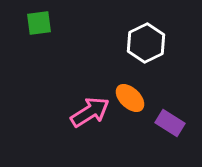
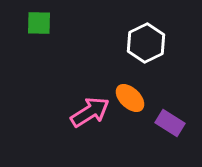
green square: rotated 8 degrees clockwise
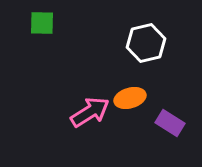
green square: moved 3 px right
white hexagon: rotated 12 degrees clockwise
orange ellipse: rotated 60 degrees counterclockwise
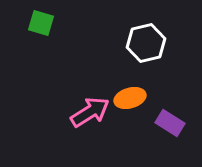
green square: moved 1 px left; rotated 16 degrees clockwise
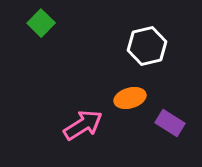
green square: rotated 28 degrees clockwise
white hexagon: moved 1 px right, 3 px down
pink arrow: moved 7 px left, 13 px down
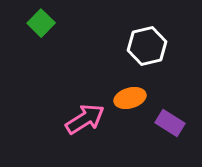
pink arrow: moved 2 px right, 6 px up
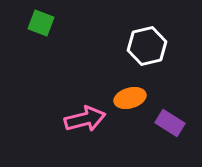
green square: rotated 24 degrees counterclockwise
pink arrow: rotated 18 degrees clockwise
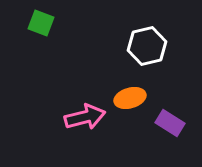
pink arrow: moved 2 px up
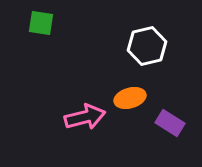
green square: rotated 12 degrees counterclockwise
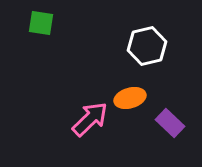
pink arrow: moved 5 px right, 2 px down; rotated 30 degrees counterclockwise
purple rectangle: rotated 12 degrees clockwise
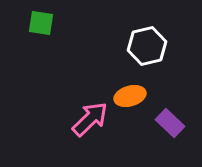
orange ellipse: moved 2 px up
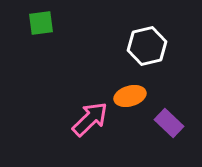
green square: rotated 16 degrees counterclockwise
purple rectangle: moved 1 px left
